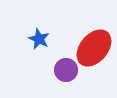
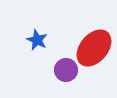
blue star: moved 2 px left, 1 px down
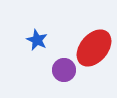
purple circle: moved 2 px left
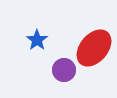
blue star: rotated 10 degrees clockwise
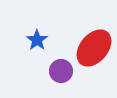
purple circle: moved 3 px left, 1 px down
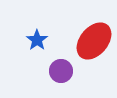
red ellipse: moved 7 px up
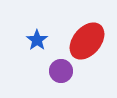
red ellipse: moved 7 px left
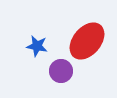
blue star: moved 6 px down; rotated 25 degrees counterclockwise
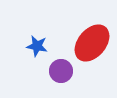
red ellipse: moved 5 px right, 2 px down
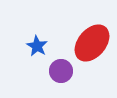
blue star: rotated 20 degrees clockwise
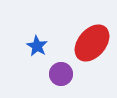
purple circle: moved 3 px down
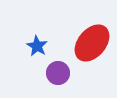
purple circle: moved 3 px left, 1 px up
